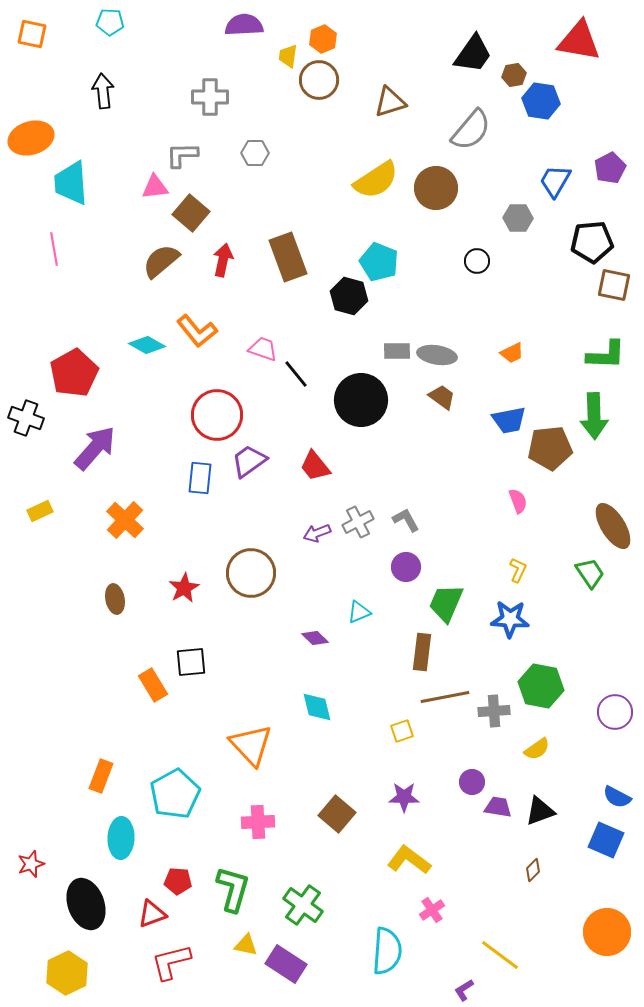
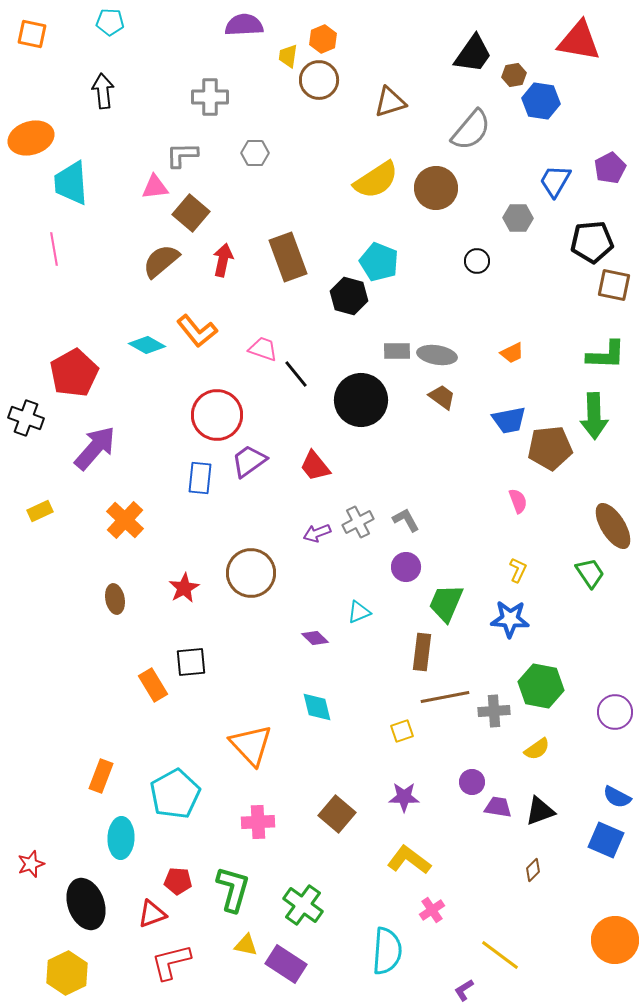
orange circle at (607, 932): moved 8 px right, 8 px down
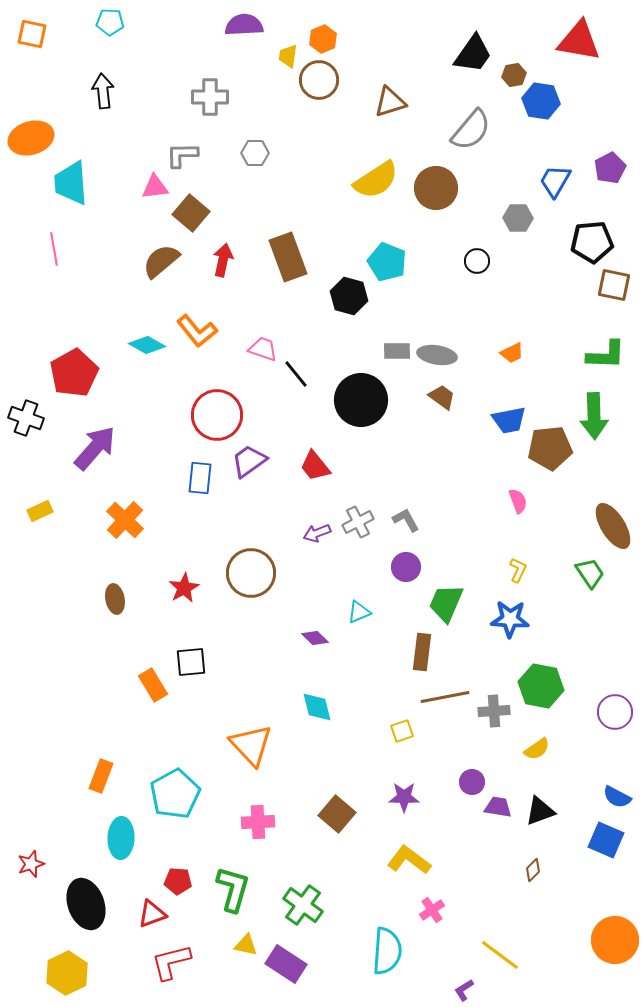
cyan pentagon at (379, 262): moved 8 px right
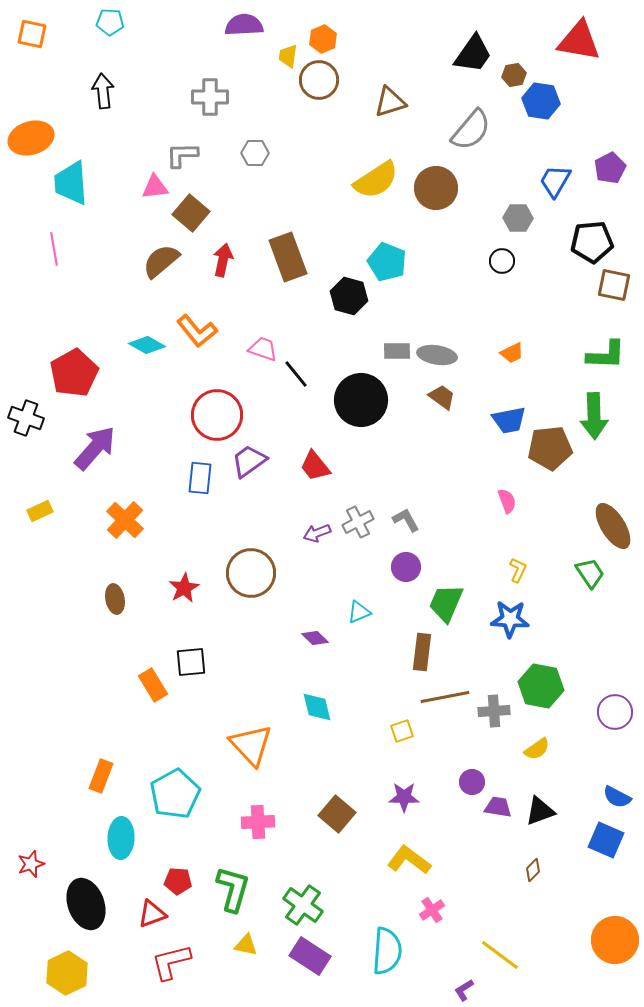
black circle at (477, 261): moved 25 px right
pink semicircle at (518, 501): moved 11 px left
purple rectangle at (286, 964): moved 24 px right, 8 px up
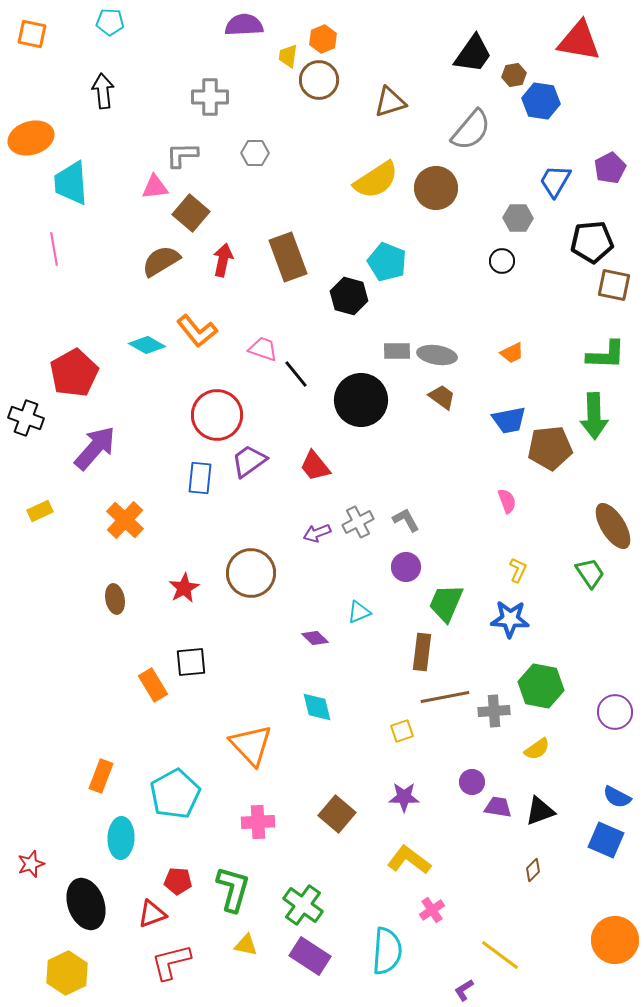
brown semicircle at (161, 261): rotated 9 degrees clockwise
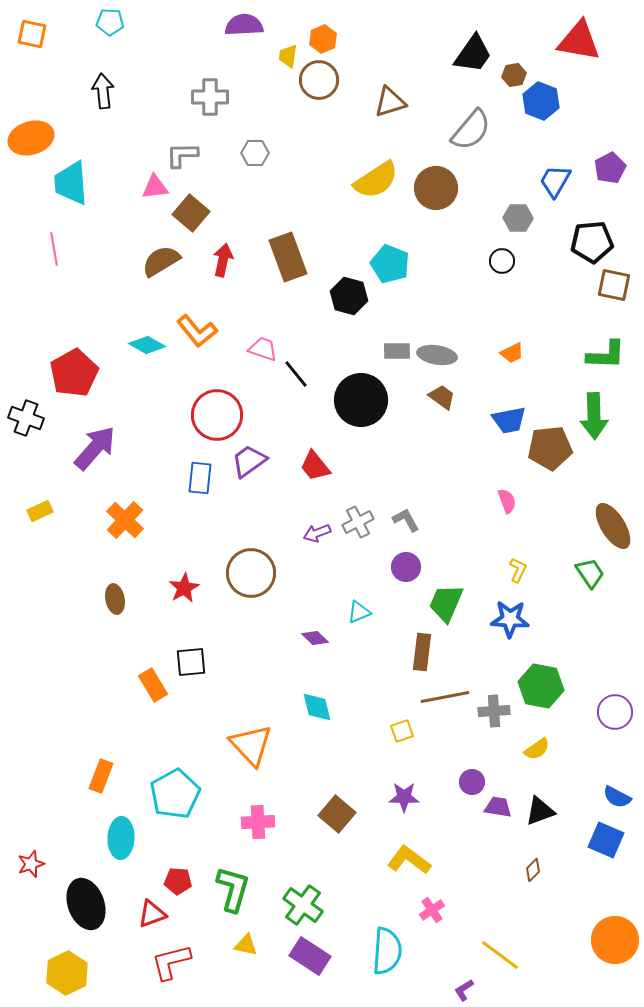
blue hexagon at (541, 101): rotated 12 degrees clockwise
cyan pentagon at (387, 262): moved 3 px right, 2 px down
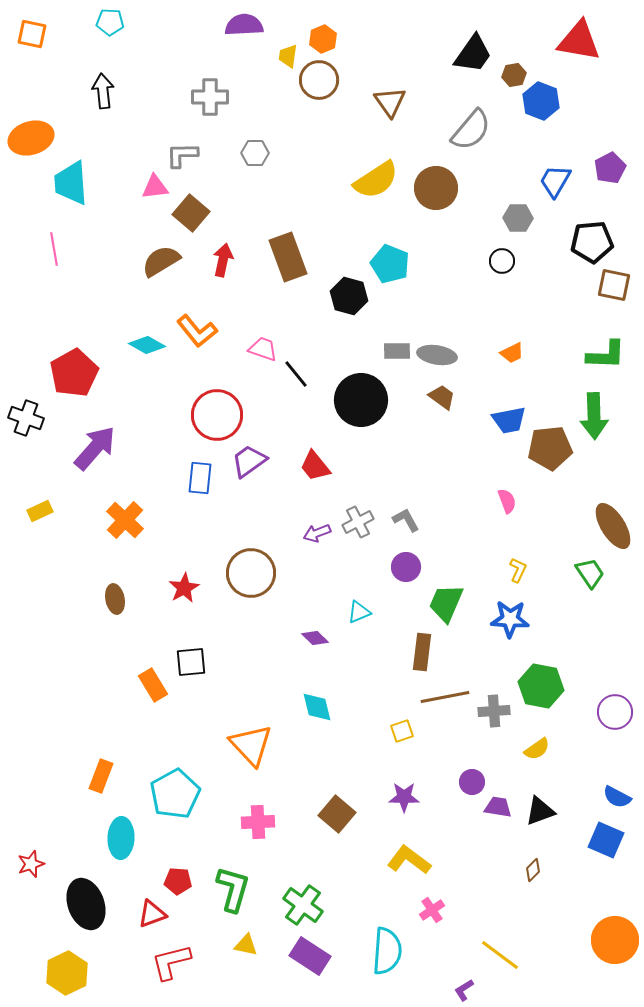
brown triangle at (390, 102): rotated 48 degrees counterclockwise
